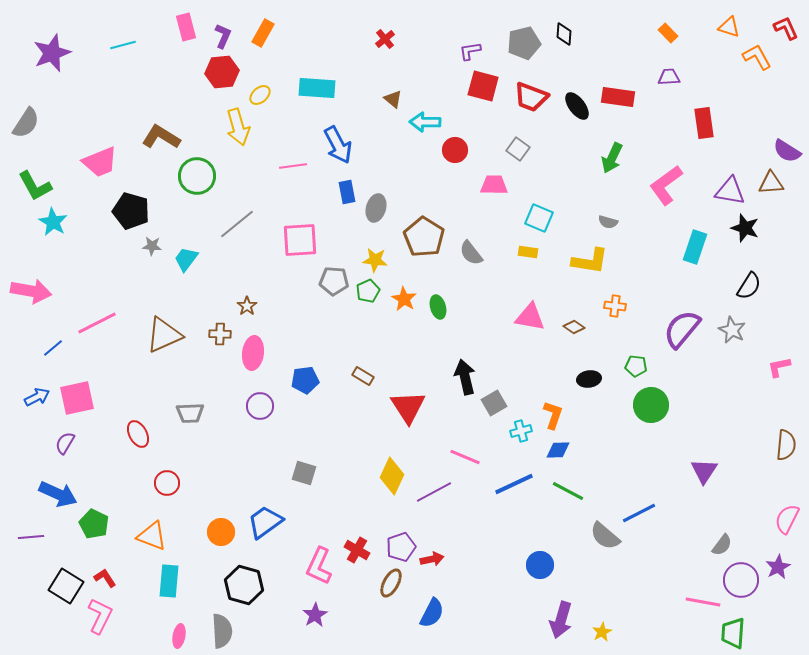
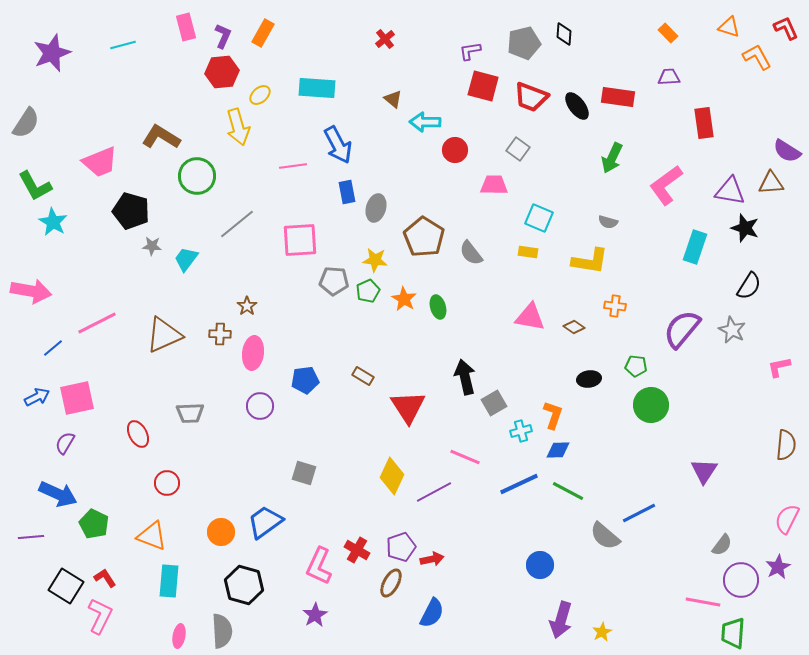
blue line at (514, 484): moved 5 px right
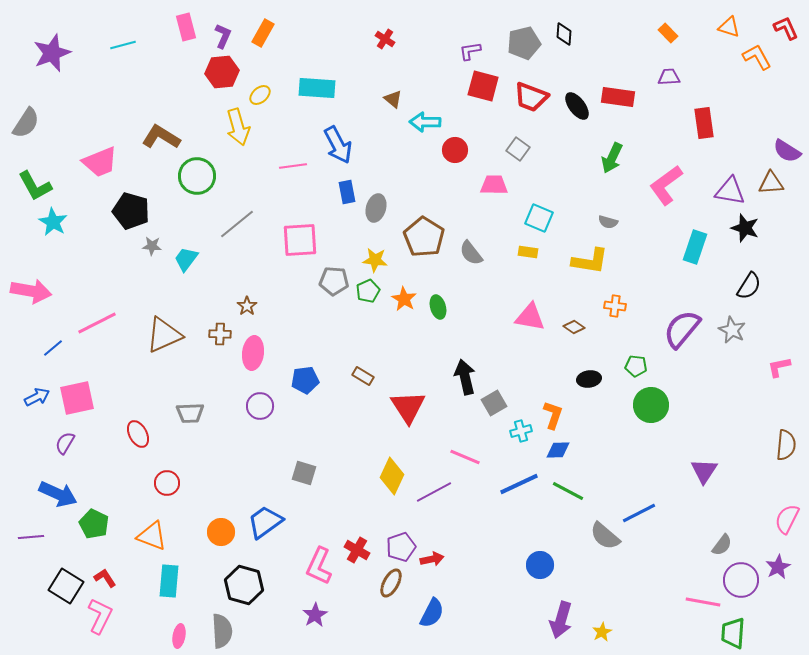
red cross at (385, 39): rotated 18 degrees counterclockwise
